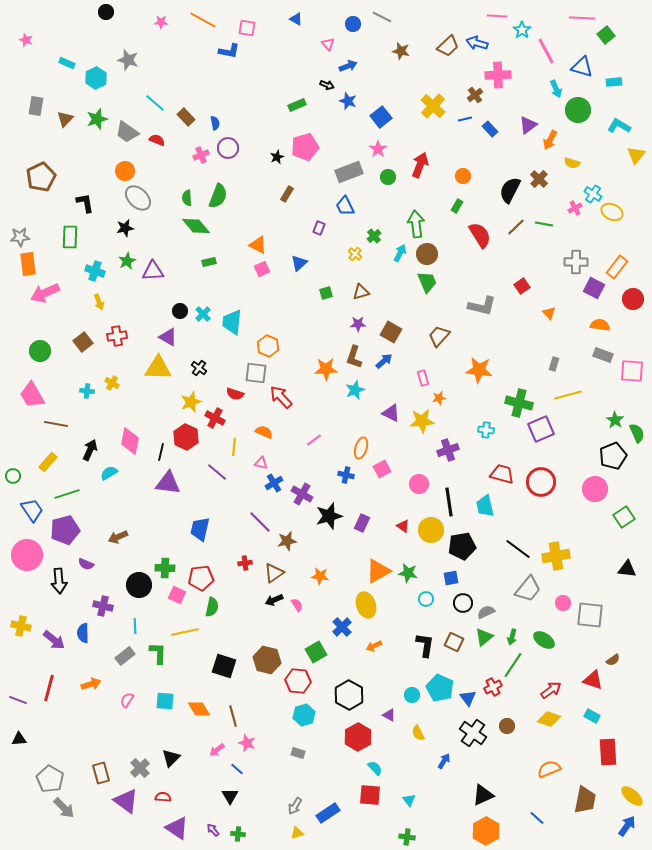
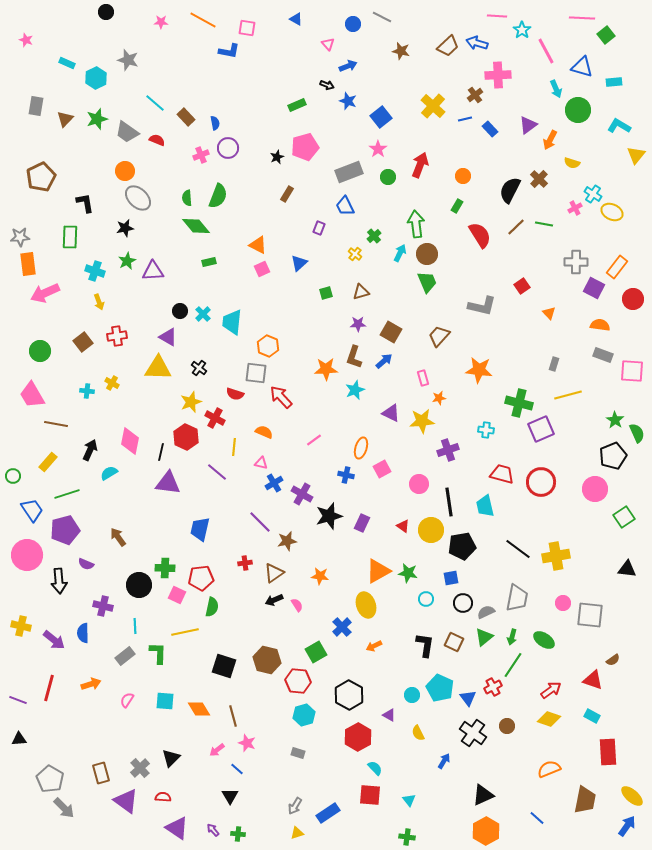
brown arrow at (118, 537): rotated 78 degrees clockwise
gray trapezoid at (528, 589): moved 11 px left, 9 px down; rotated 28 degrees counterclockwise
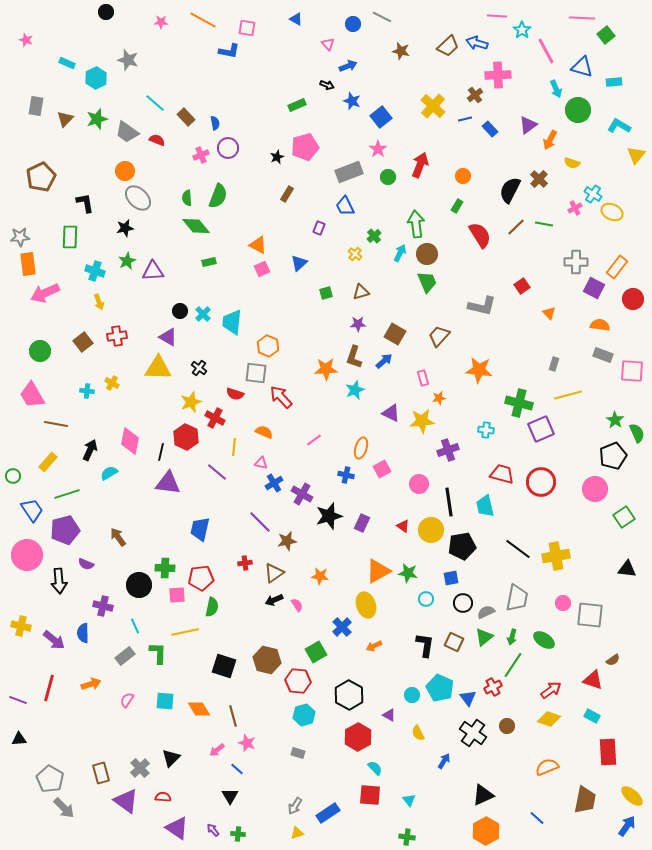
blue star at (348, 101): moved 4 px right
brown square at (391, 332): moved 4 px right, 2 px down
pink square at (177, 595): rotated 30 degrees counterclockwise
cyan line at (135, 626): rotated 21 degrees counterclockwise
orange semicircle at (549, 769): moved 2 px left, 2 px up
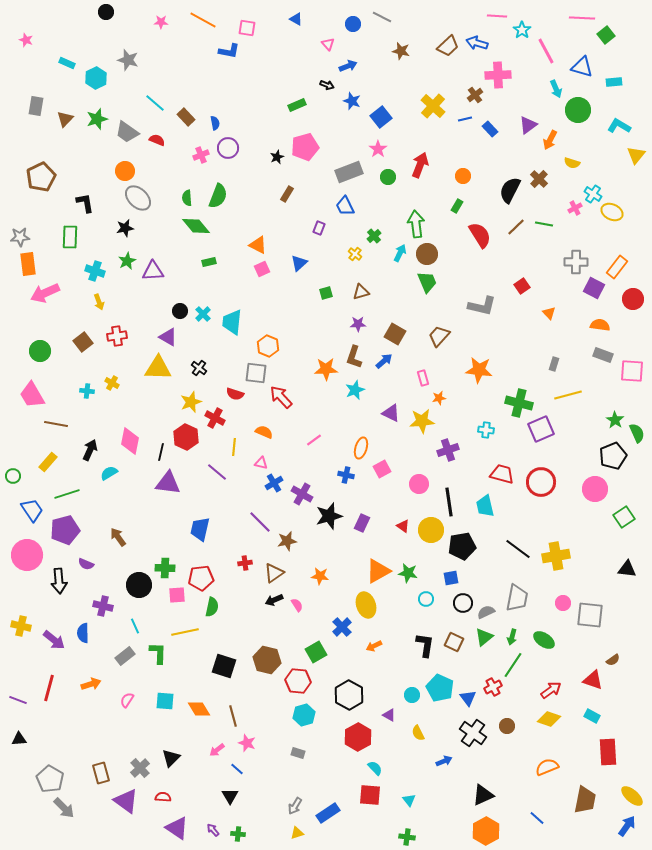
blue arrow at (444, 761): rotated 35 degrees clockwise
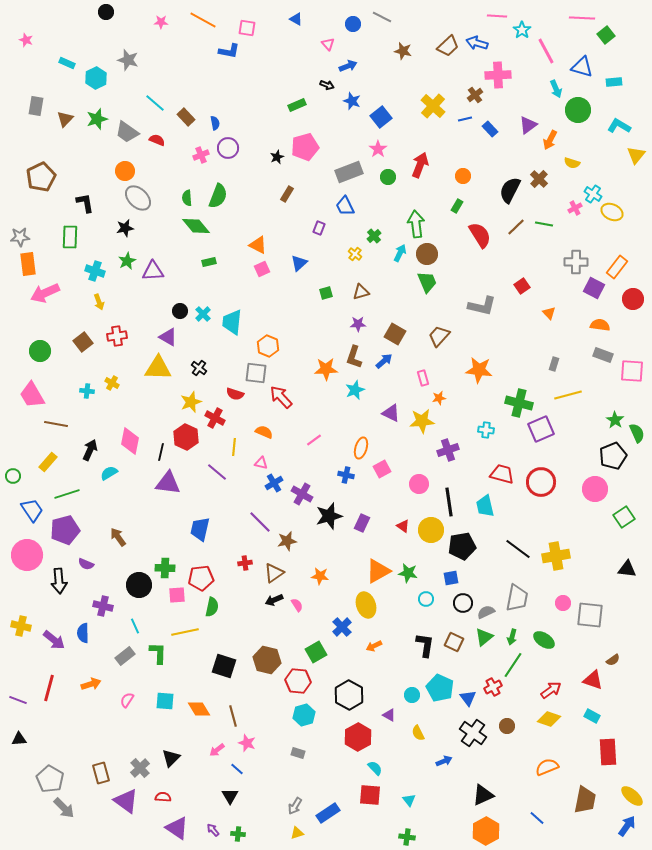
brown star at (401, 51): moved 2 px right
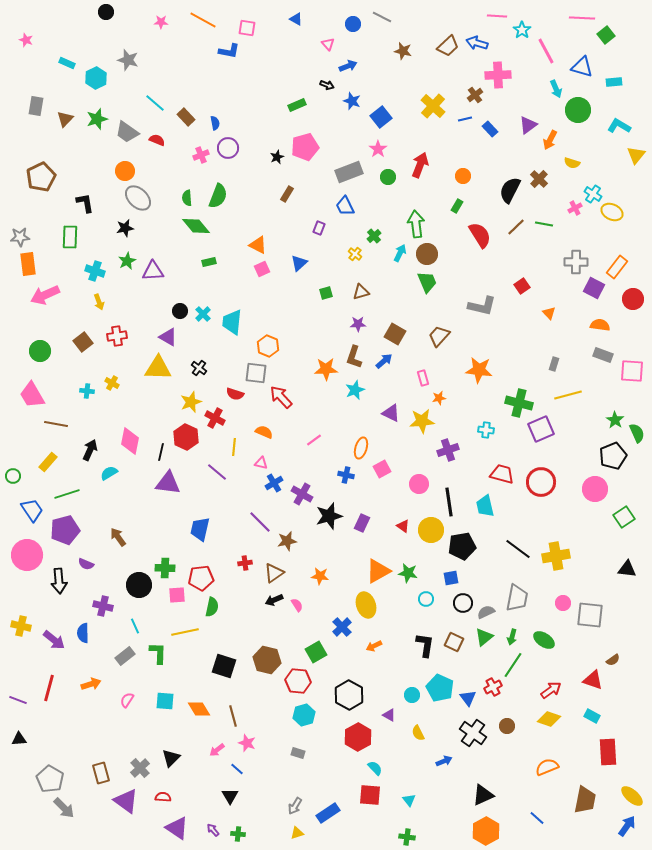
pink arrow at (45, 293): moved 2 px down
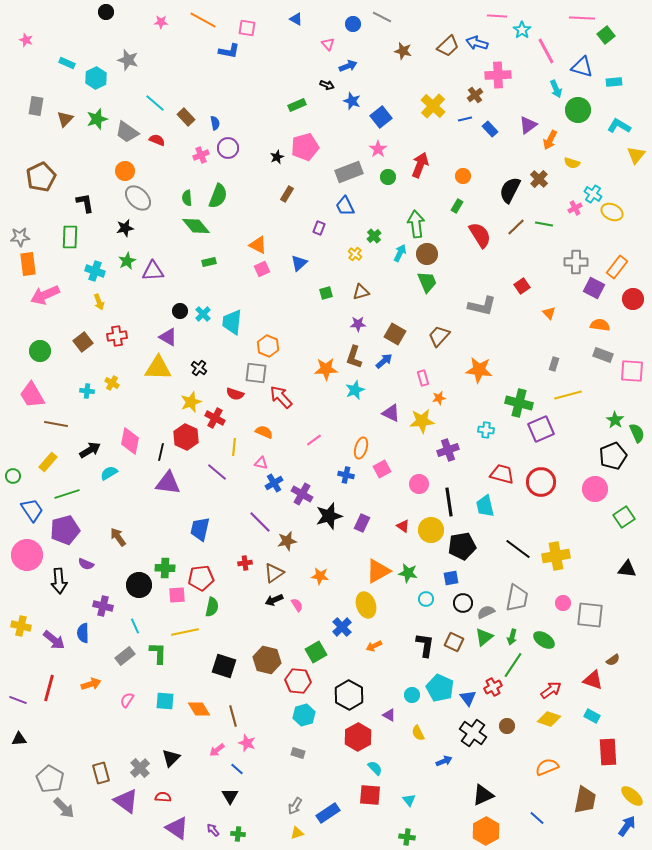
black arrow at (90, 450): rotated 35 degrees clockwise
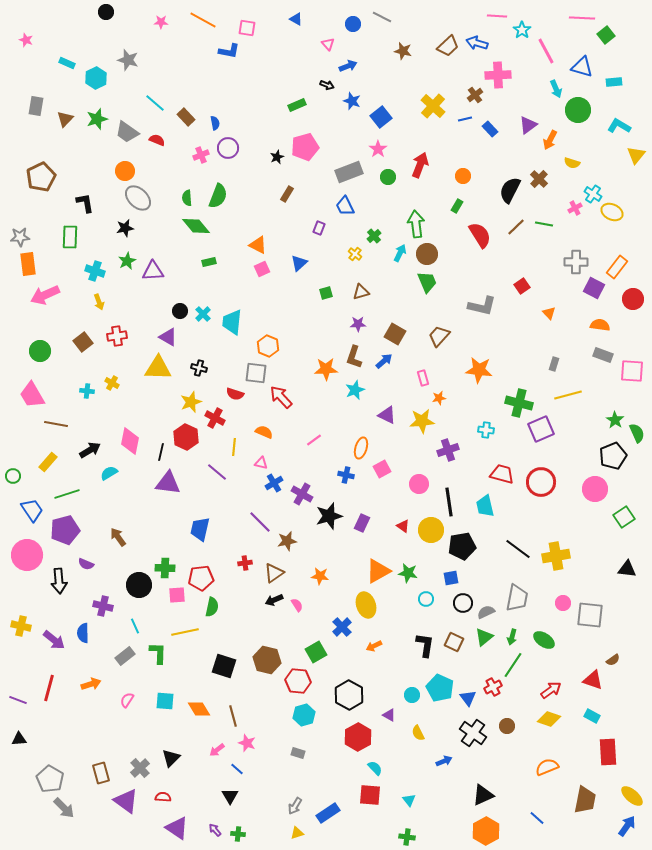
black cross at (199, 368): rotated 21 degrees counterclockwise
purple triangle at (391, 413): moved 4 px left, 2 px down
purple arrow at (213, 830): moved 2 px right
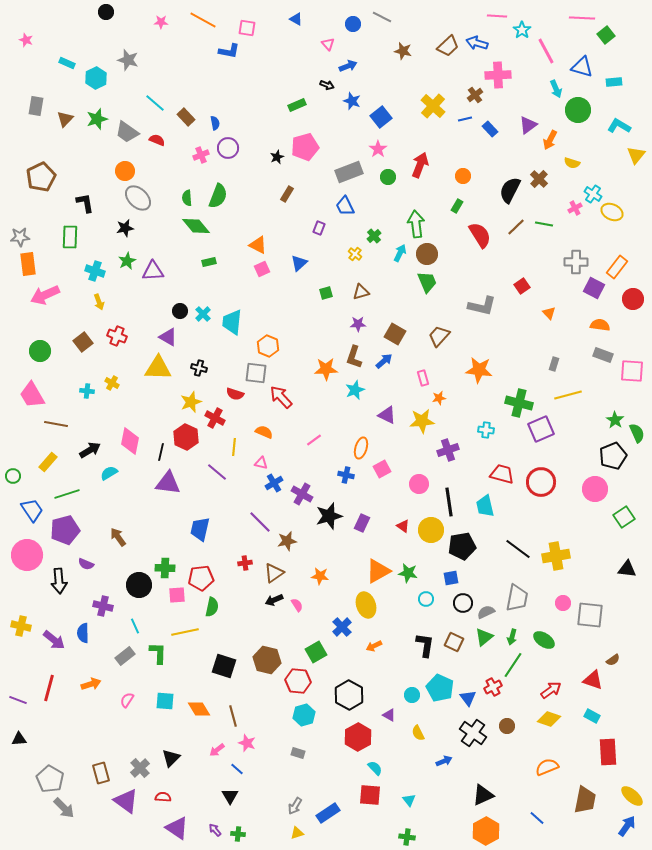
red cross at (117, 336): rotated 30 degrees clockwise
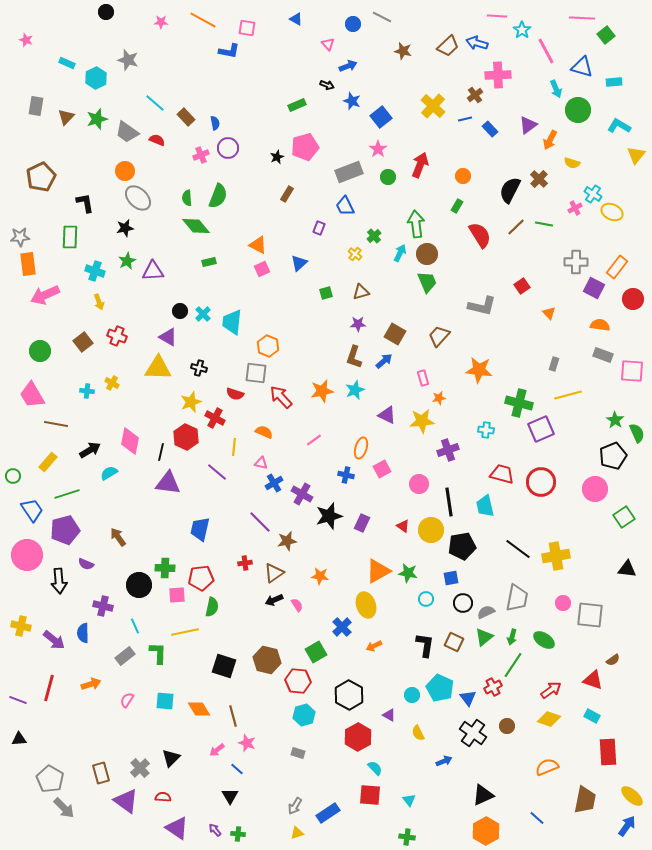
brown triangle at (65, 119): moved 1 px right, 2 px up
orange star at (326, 369): moved 4 px left, 22 px down; rotated 10 degrees counterclockwise
